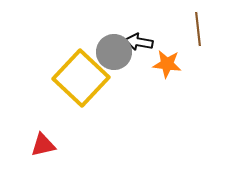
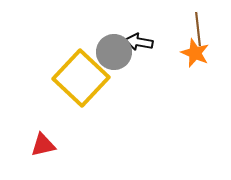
orange star: moved 28 px right, 11 px up; rotated 16 degrees clockwise
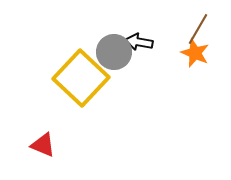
brown line: rotated 36 degrees clockwise
red triangle: rotated 36 degrees clockwise
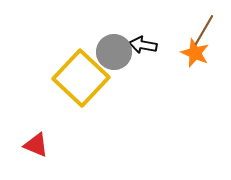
brown line: moved 6 px right, 1 px down
black arrow: moved 4 px right, 3 px down
red triangle: moved 7 px left
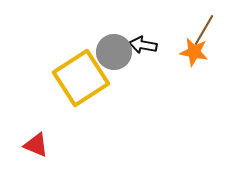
orange star: moved 1 px left, 1 px up; rotated 12 degrees counterclockwise
yellow square: rotated 14 degrees clockwise
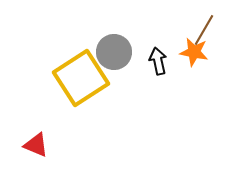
black arrow: moved 15 px right, 16 px down; rotated 68 degrees clockwise
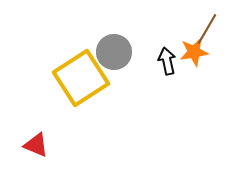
brown line: moved 3 px right, 1 px up
orange star: rotated 20 degrees counterclockwise
black arrow: moved 9 px right
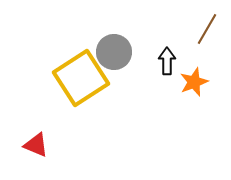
orange star: moved 30 px down; rotated 12 degrees counterclockwise
black arrow: rotated 12 degrees clockwise
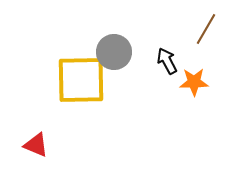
brown line: moved 1 px left
black arrow: rotated 28 degrees counterclockwise
yellow square: moved 2 px down; rotated 32 degrees clockwise
orange star: rotated 20 degrees clockwise
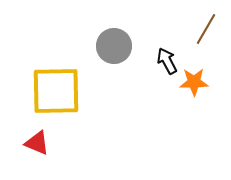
gray circle: moved 6 px up
yellow square: moved 25 px left, 11 px down
red triangle: moved 1 px right, 2 px up
